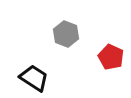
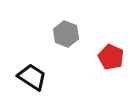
black trapezoid: moved 2 px left, 1 px up
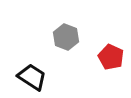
gray hexagon: moved 3 px down
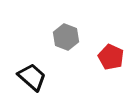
black trapezoid: rotated 8 degrees clockwise
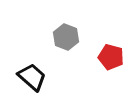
red pentagon: rotated 10 degrees counterclockwise
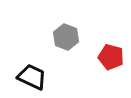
black trapezoid: rotated 16 degrees counterclockwise
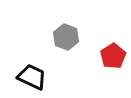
red pentagon: moved 2 px right, 1 px up; rotated 25 degrees clockwise
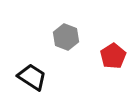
black trapezoid: rotated 8 degrees clockwise
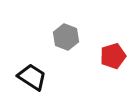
red pentagon: rotated 15 degrees clockwise
